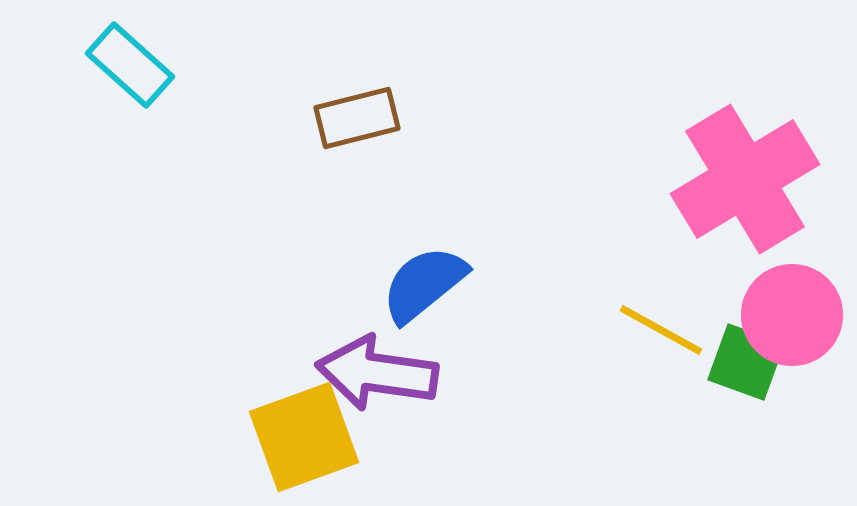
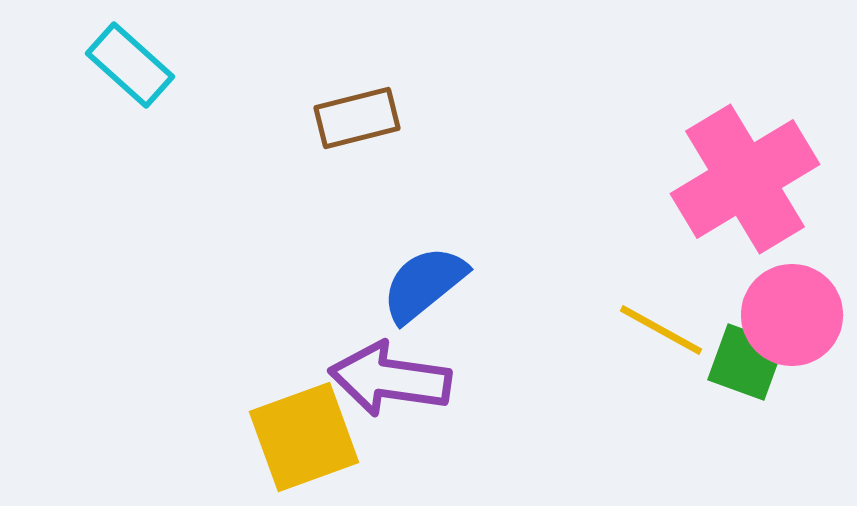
purple arrow: moved 13 px right, 6 px down
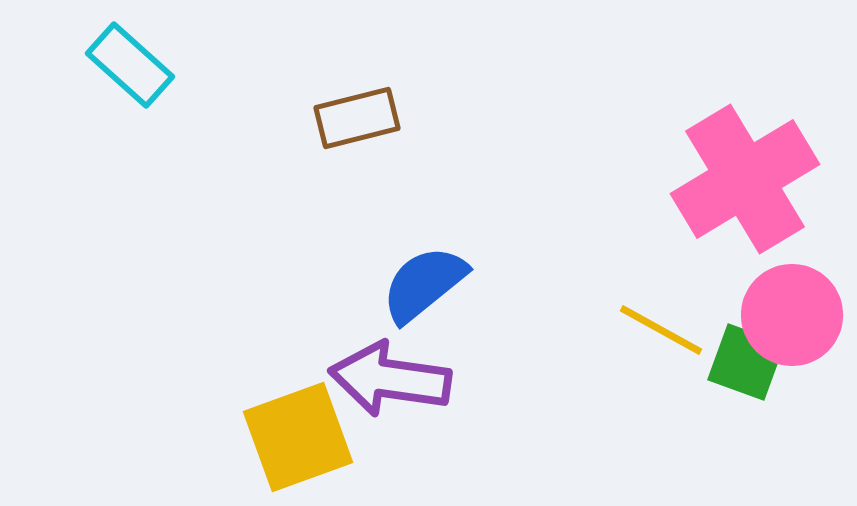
yellow square: moved 6 px left
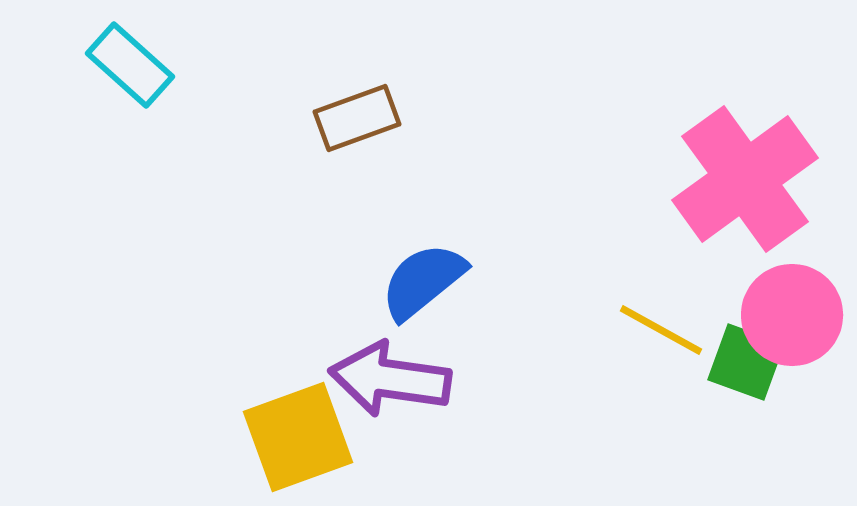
brown rectangle: rotated 6 degrees counterclockwise
pink cross: rotated 5 degrees counterclockwise
blue semicircle: moved 1 px left, 3 px up
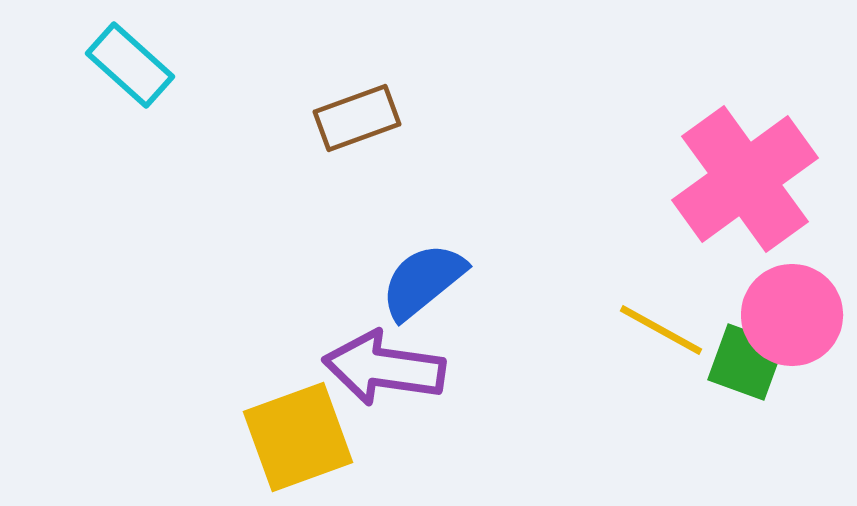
purple arrow: moved 6 px left, 11 px up
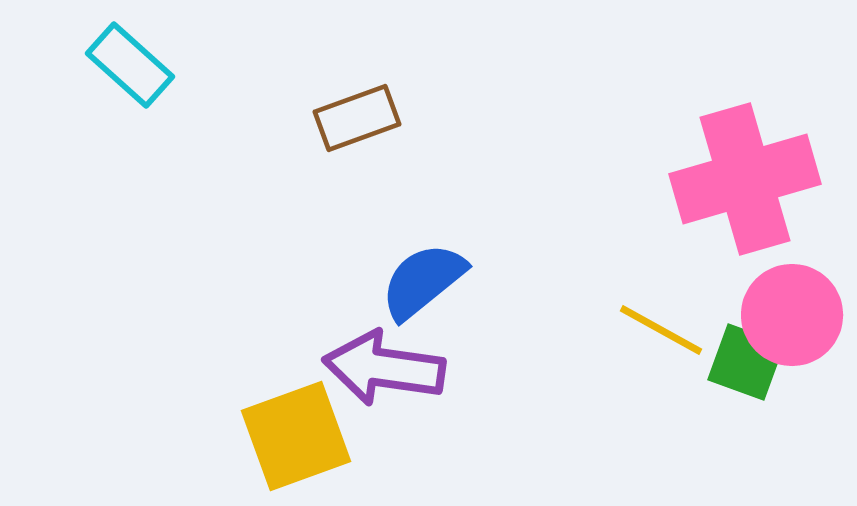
pink cross: rotated 20 degrees clockwise
yellow square: moved 2 px left, 1 px up
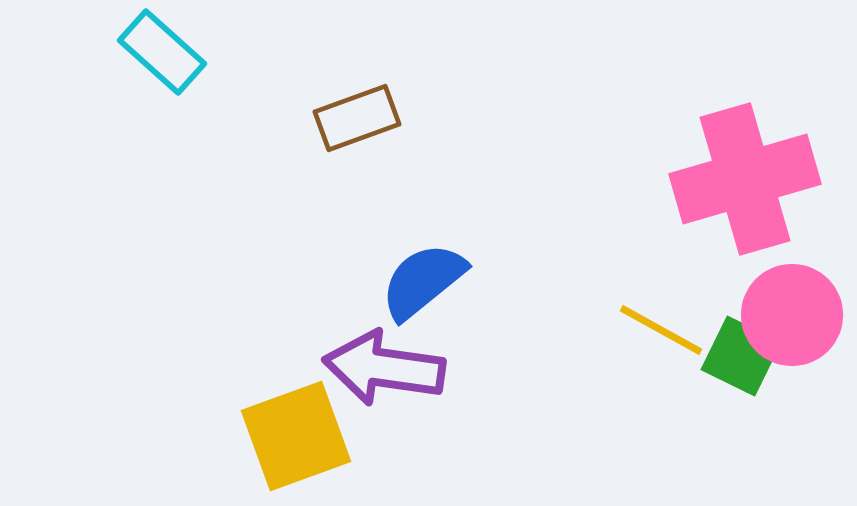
cyan rectangle: moved 32 px right, 13 px up
green square: moved 5 px left, 6 px up; rotated 6 degrees clockwise
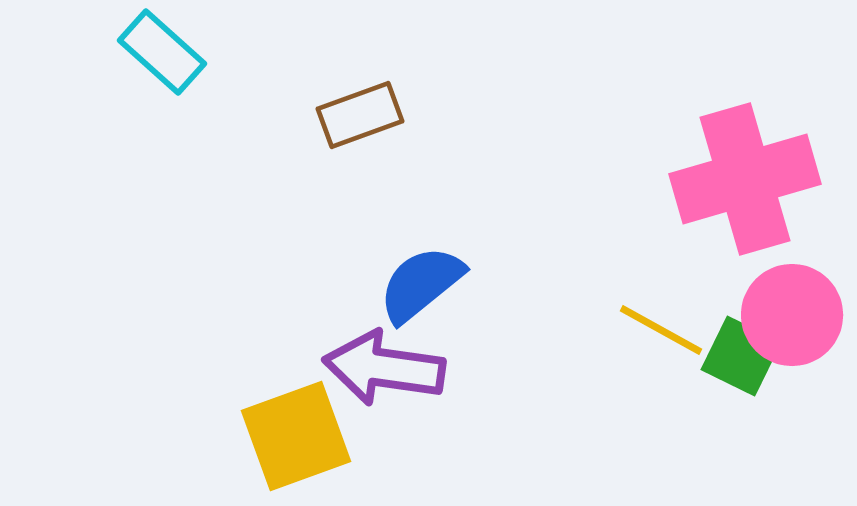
brown rectangle: moved 3 px right, 3 px up
blue semicircle: moved 2 px left, 3 px down
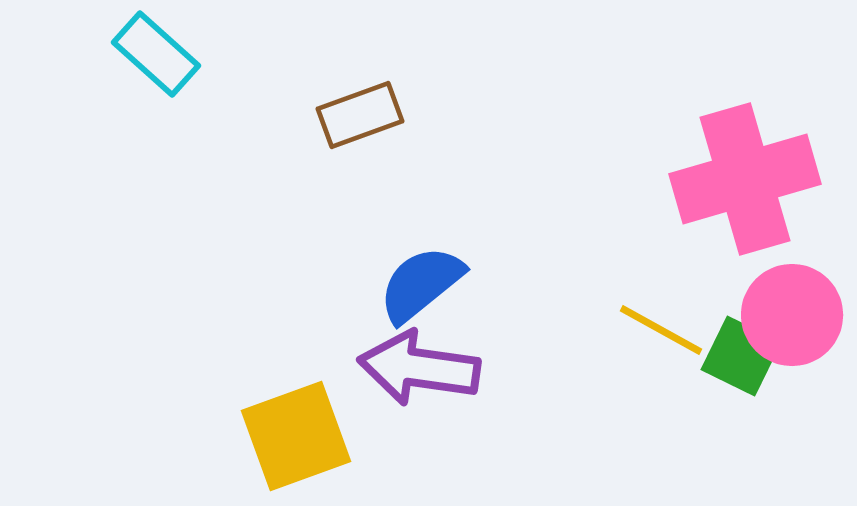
cyan rectangle: moved 6 px left, 2 px down
purple arrow: moved 35 px right
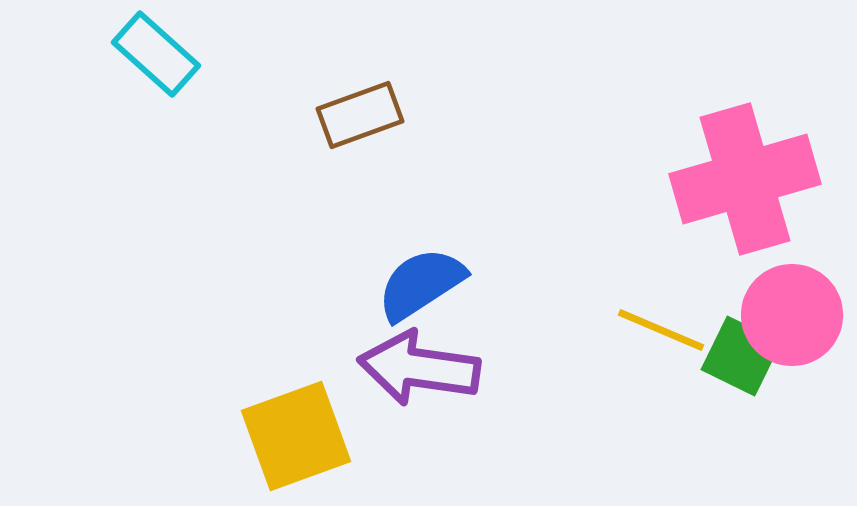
blue semicircle: rotated 6 degrees clockwise
yellow line: rotated 6 degrees counterclockwise
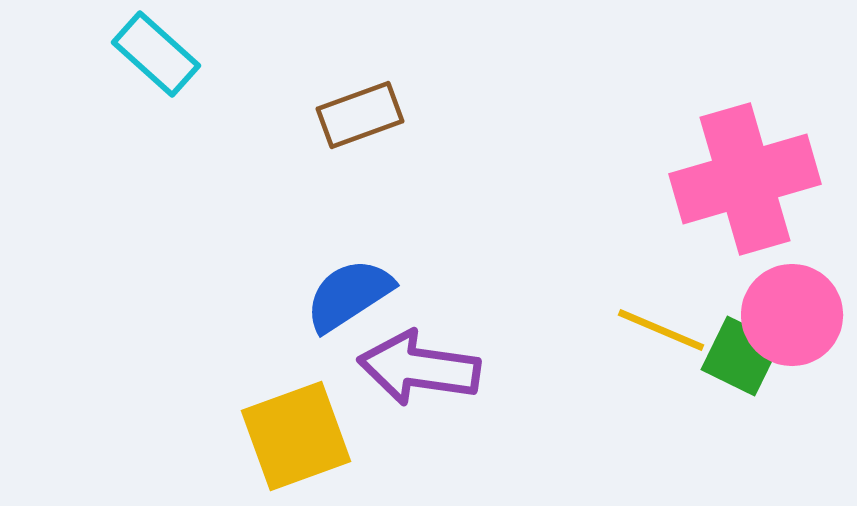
blue semicircle: moved 72 px left, 11 px down
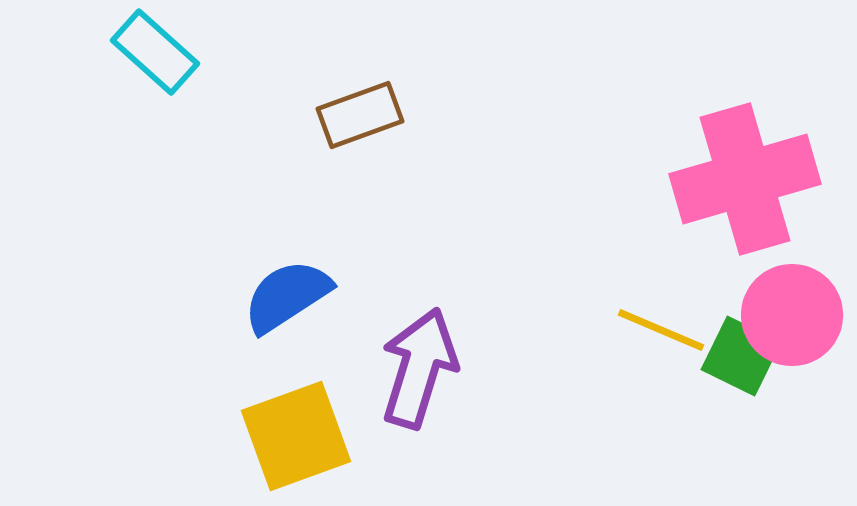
cyan rectangle: moved 1 px left, 2 px up
blue semicircle: moved 62 px left, 1 px down
purple arrow: rotated 99 degrees clockwise
